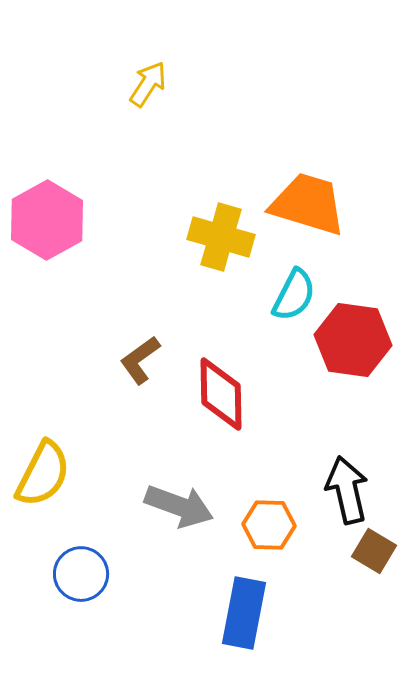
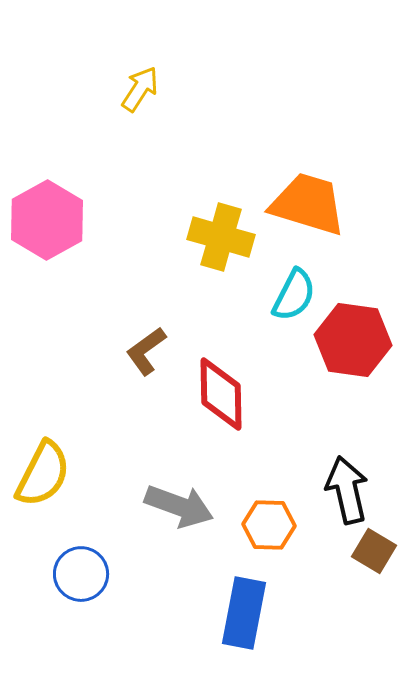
yellow arrow: moved 8 px left, 5 px down
brown L-shape: moved 6 px right, 9 px up
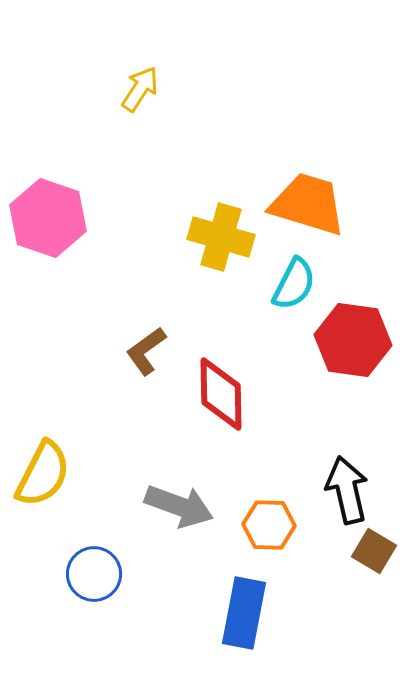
pink hexagon: moved 1 px right, 2 px up; rotated 12 degrees counterclockwise
cyan semicircle: moved 11 px up
blue circle: moved 13 px right
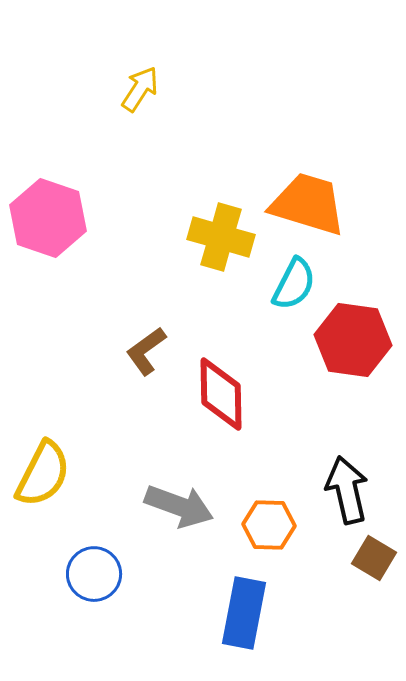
brown square: moved 7 px down
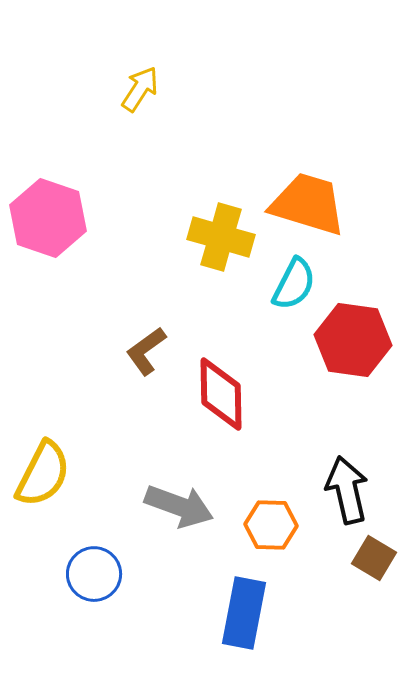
orange hexagon: moved 2 px right
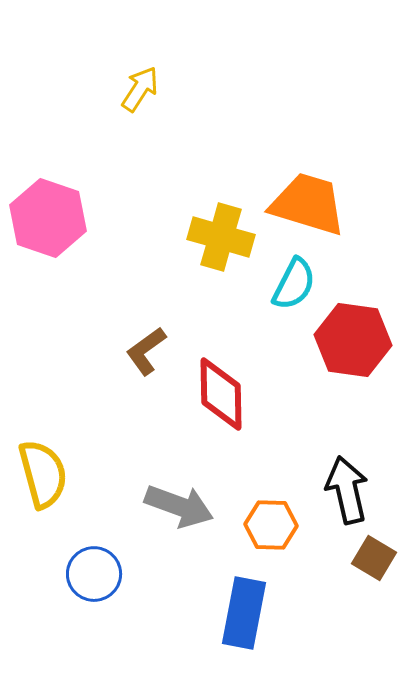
yellow semicircle: rotated 42 degrees counterclockwise
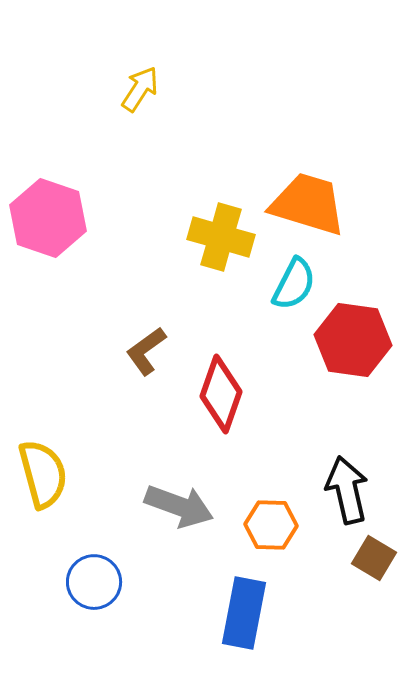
red diamond: rotated 20 degrees clockwise
blue circle: moved 8 px down
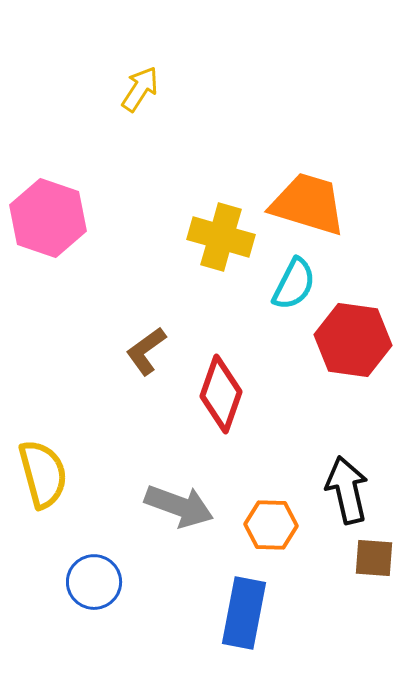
brown square: rotated 27 degrees counterclockwise
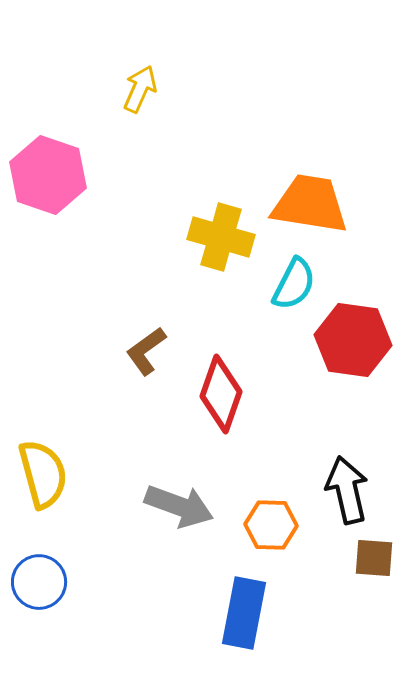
yellow arrow: rotated 9 degrees counterclockwise
orange trapezoid: moved 2 px right; rotated 8 degrees counterclockwise
pink hexagon: moved 43 px up
blue circle: moved 55 px left
